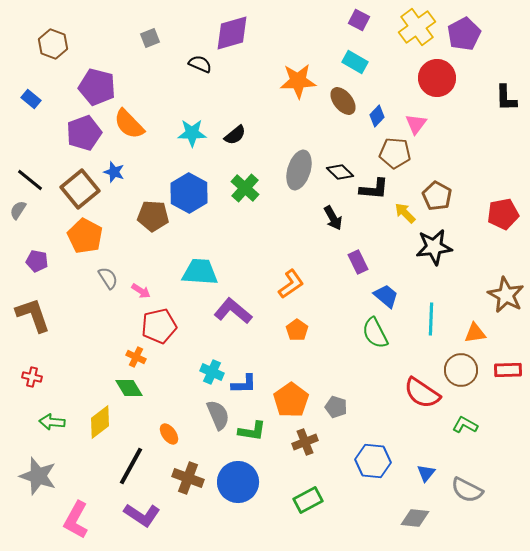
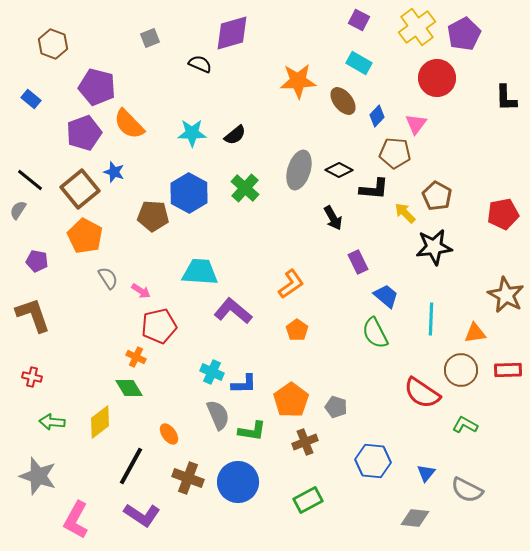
cyan rectangle at (355, 62): moved 4 px right, 1 px down
black diamond at (340, 172): moved 1 px left, 2 px up; rotated 16 degrees counterclockwise
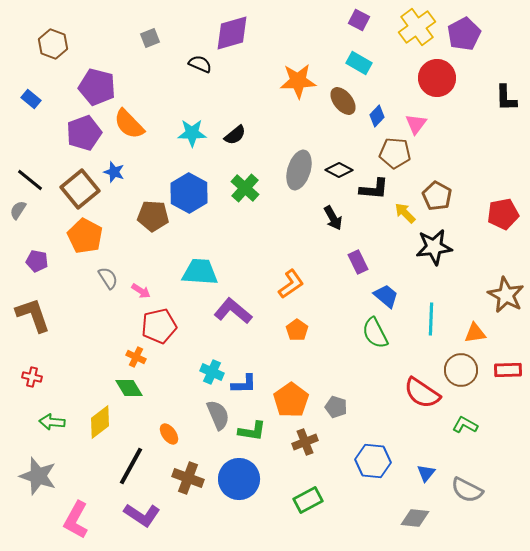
blue circle at (238, 482): moved 1 px right, 3 px up
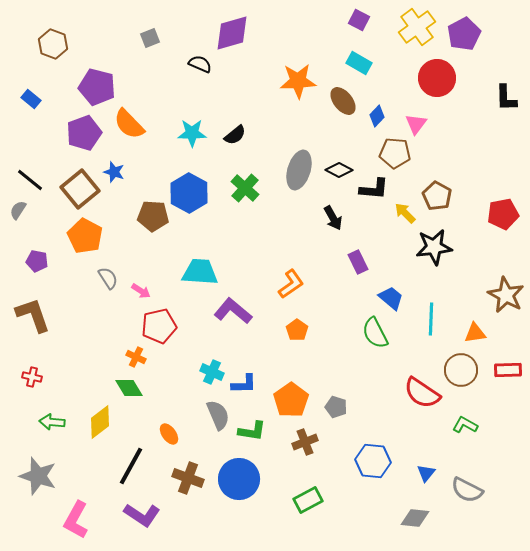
blue trapezoid at (386, 296): moved 5 px right, 2 px down
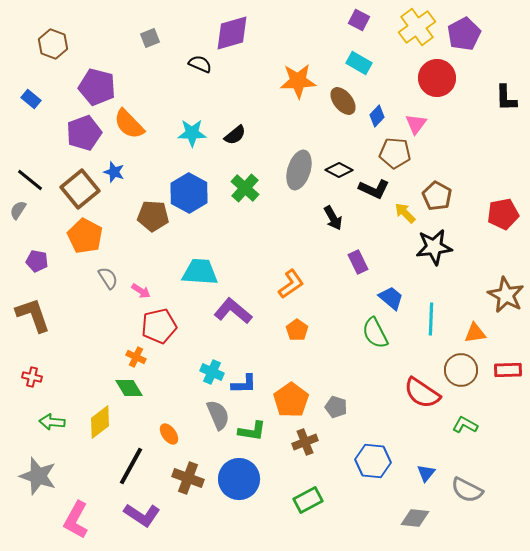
black L-shape at (374, 189): rotated 20 degrees clockwise
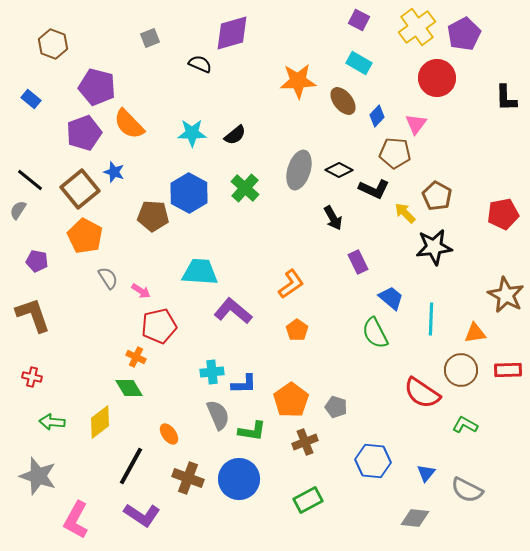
cyan cross at (212, 372): rotated 30 degrees counterclockwise
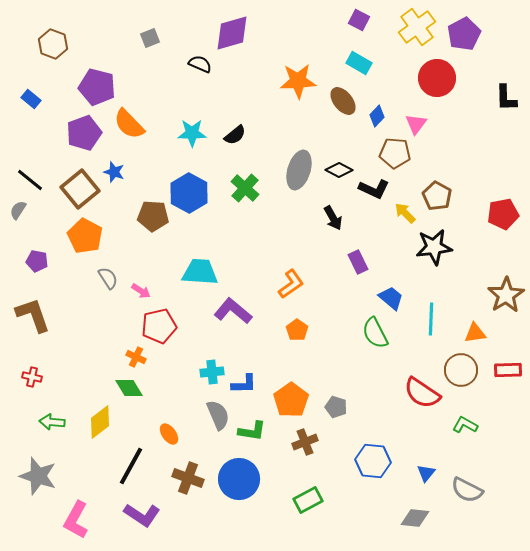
brown star at (506, 295): rotated 12 degrees clockwise
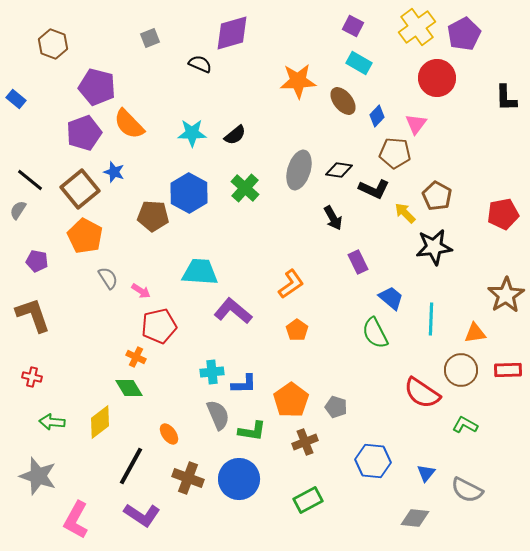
purple square at (359, 20): moved 6 px left, 6 px down
blue rectangle at (31, 99): moved 15 px left
black diamond at (339, 170): rotated 20 degrees counterclockwise
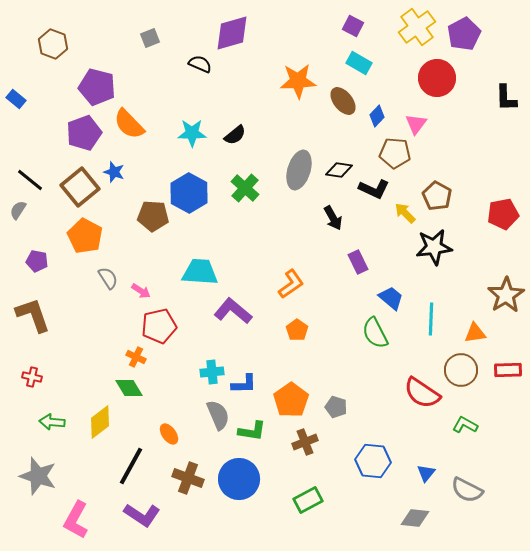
brown square at (80, 189): moved 2 px up
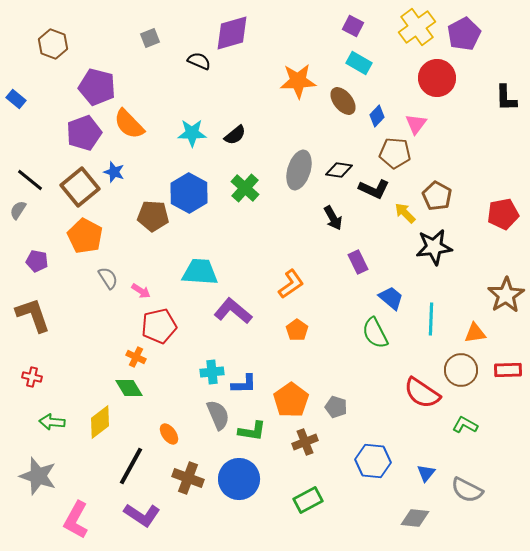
black semicircle at (200, 64): moved 1 px left, 3 px up
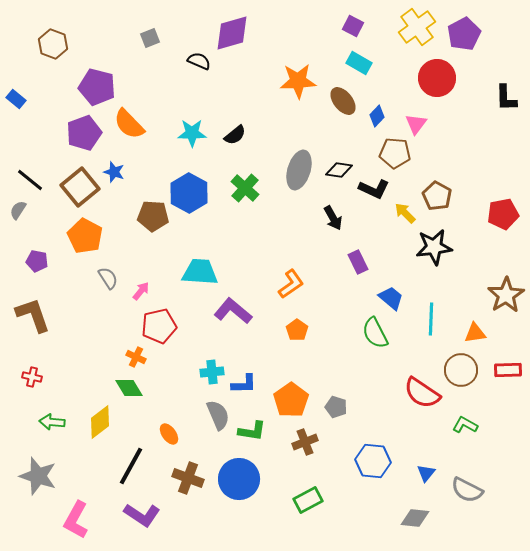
pink arrow at (141, 291): rotated 84 degrees counterclockwise
